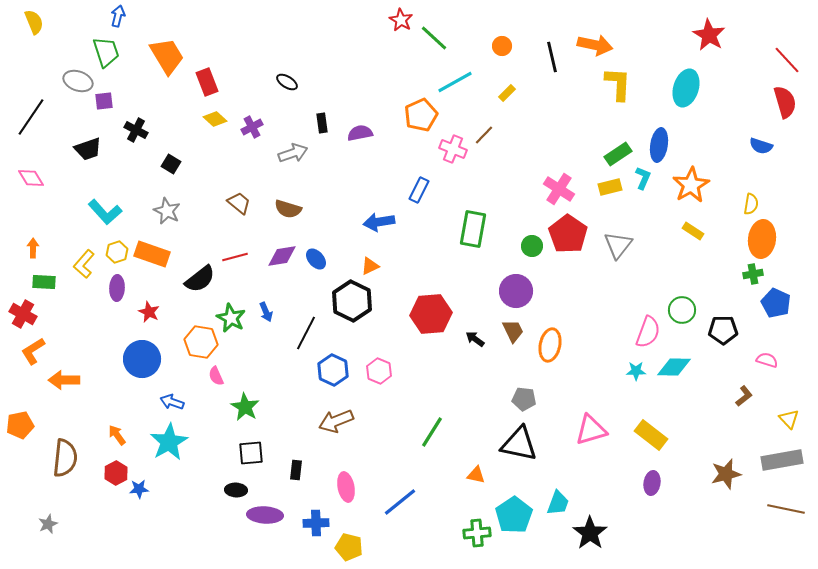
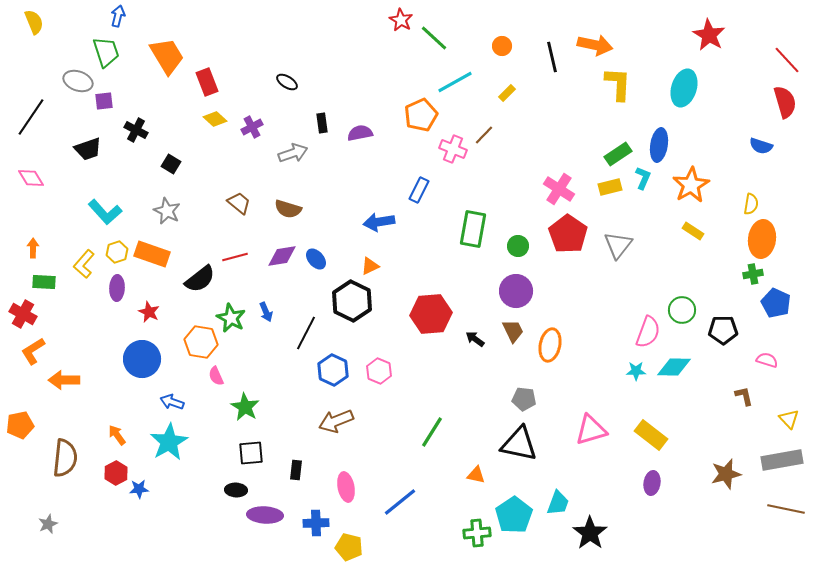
cyan ellipse at (686, 88): moved 2 px left
green circle at (532, 246): moved 14 px left
brown L-shape at (744, 396): rotated 65 degrees counterclockwise
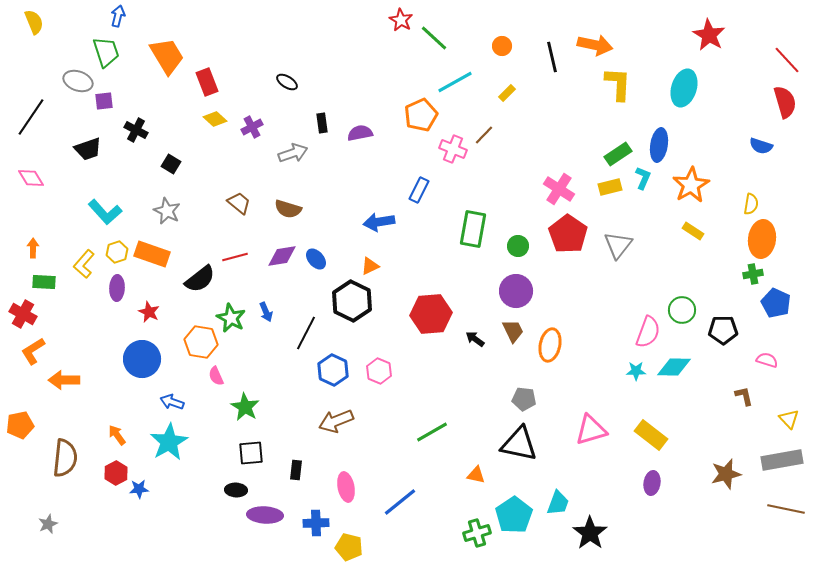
green line at (432, 432): rotated 28 degrees clockwise
green cross at (477, 533): rotated 12 degrees counterclockwise
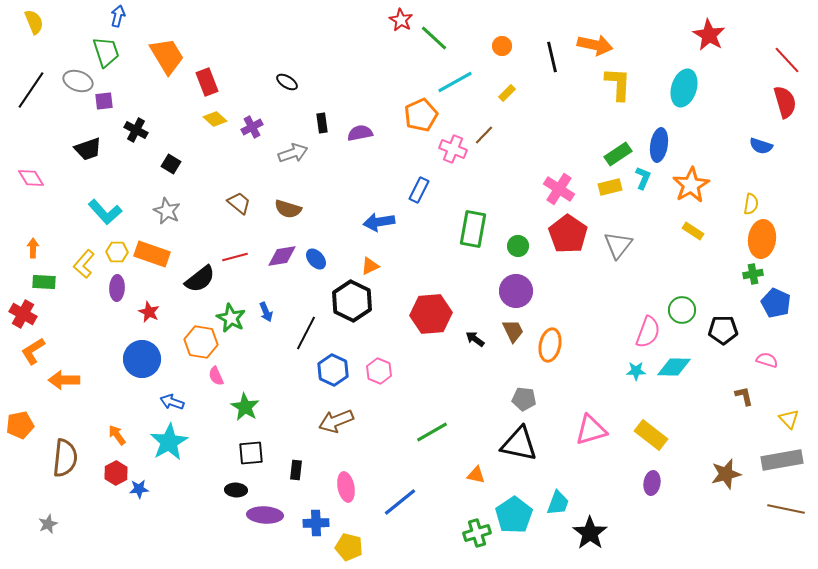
black line at (31, 117): moved 27 px up
yellow hexagon at (117, 252): rotated 20 degrees clockwise
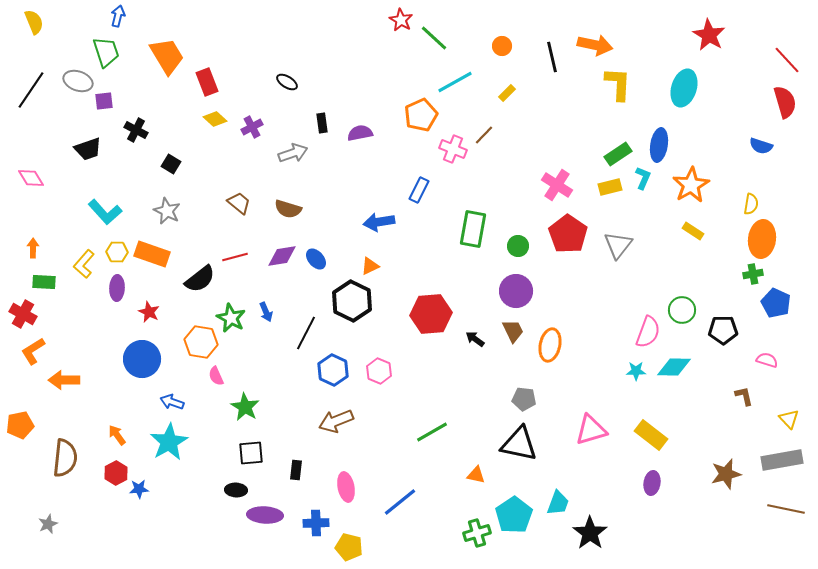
pink cross at (559, 189): moved 2 px left, 4 px up
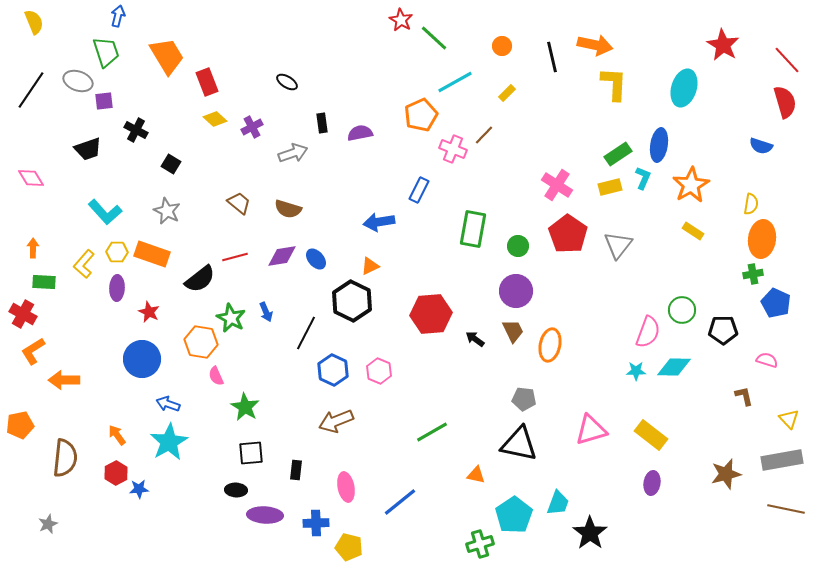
red star at (709, 35): moved 14 px right, 10 px down
yellow L-shape at (618, 84): moved 4 px left
blue arrow at (172, 402): moved 4 px left, 2 px down
green cross at (477, 533): moved 3 px right, 11 px down
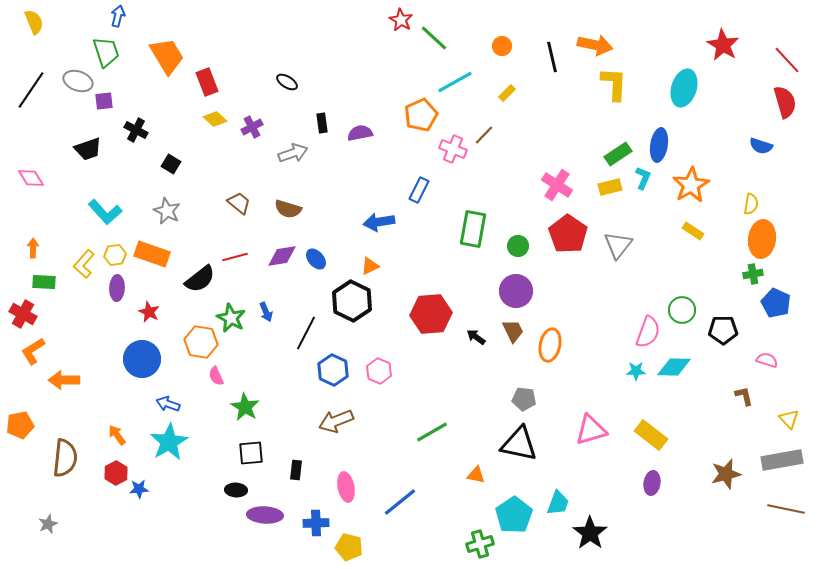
yellow hexagon at (117, 252): moved 2 px left, 3 px down; rotated 10 degrees counterclockwise
black arrow at (475, 339): moved 1 px right, 2 px up
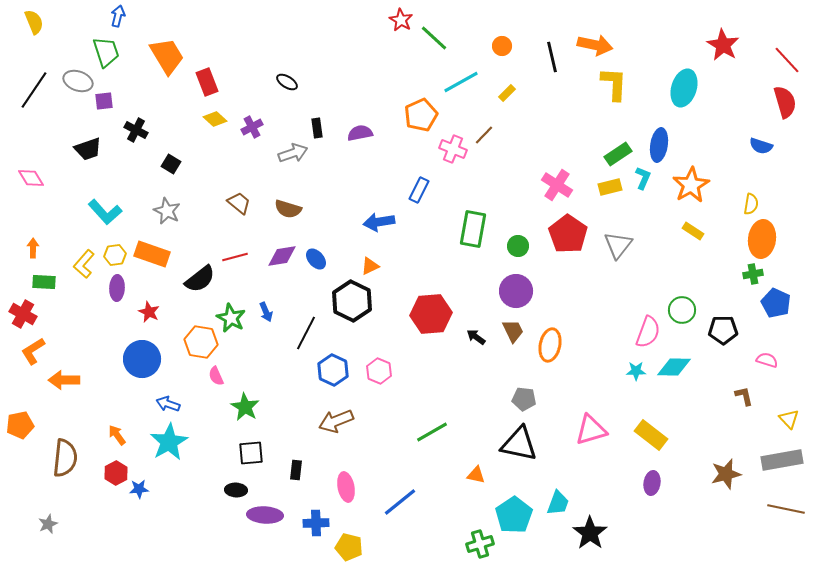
cyan line at (455, 82): moved 6 px right
black line at (31, 90): moved 3 px right
black rectangle at (322, 123): moved 5 px left, 5 px down
